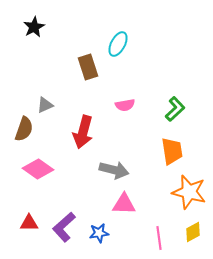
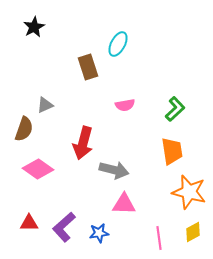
red arrow: moved 11 px down
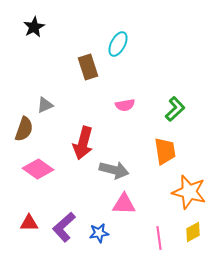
orange trapezoid: moved 7 px left
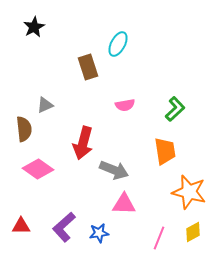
brown semicircle: rotated 25 degrees counterclockwise
gray arrow: rotated 8 degrees clockwise
red triangle: moved 8 px left, 3 px down
pink line: rotated 30 degrees clockwise
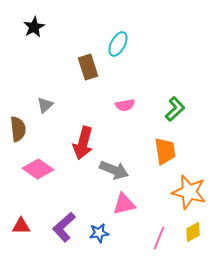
gray triangle: rotated 18 degrees counterclockwise
brown semicircle: moved 6 px left
pink triangle: rotated 15 degrees counterclockwise
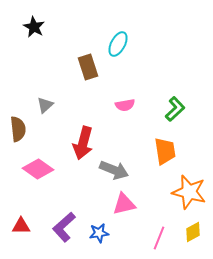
black star: rotated 15 degrees counterclockwise
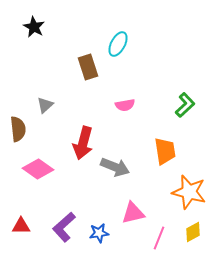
green L-shape: moved 10 px right, 4 px up
gray arrow: moved 1 px right, 3 px up
pink triangle: moved 9 px right, 9 px down
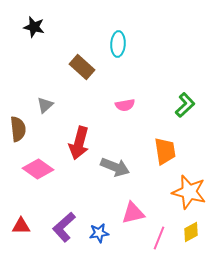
black star: rotated 15 degrees counterclockwise
cyan ellipse: rotated 25 degrees counterclockwise
brown rectangle: moved 6 px left; rotated 30 degrees counterclockwise
red arrow: moved 4 px left
yellow diamond: moved 2 px left
